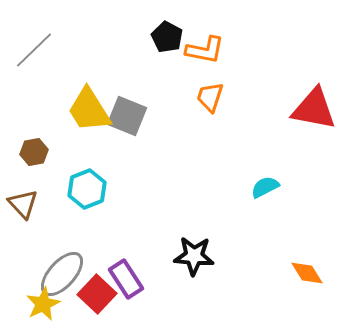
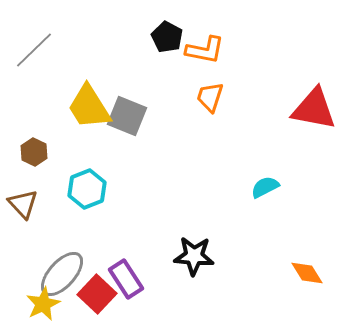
yellow trapezoid: moved 3 px up
brown hexagon: rotated 24 degrees counterclockwise
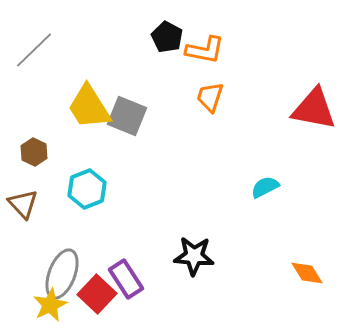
gray ellipse: rotated 21 degrees counterclockwise
yellow star: moved 7 px right, 1 px down
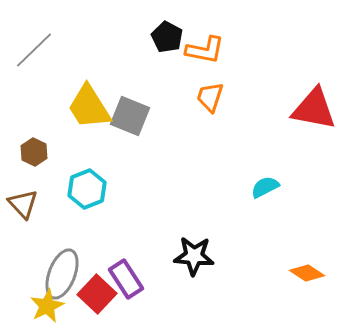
gray square: moved 3 px right
orange diamond: rotated 24 degrees counterclockwise
yellow star: moved 3 px left, 1 px down
